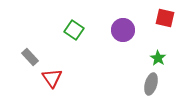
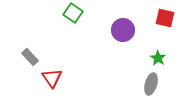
green square: moved 1 px left, 17 px up
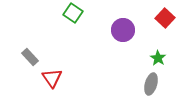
red square: rotated 30 degrees clockwise
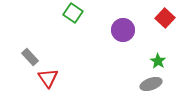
green star: moved 3 px down
red triangle: moved 4 px left
gray ellipse: rotated 55 degrees clockwise
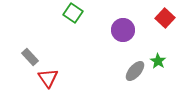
gray ellipse: moved 16 px left, 13 px up; rotated 30 degrees counterclockwise
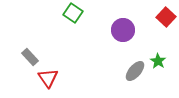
red square: moved 1 px right, 1 px up
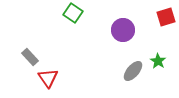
red square: rotated 30 degrees clockwise
gray ellipse: moved 2 px left
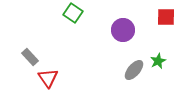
red square: rotated 18 degrees clockwise
green star: rotated 14 degrees clockwise
gray ellipse: moved 1 px right, 1 px up
